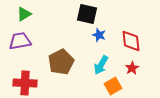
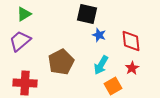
purple trapezoid: rotated 30 degrees counterclockwise
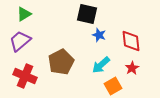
cyan arrow: rotated 18 degrees clockwise
red cross: moved 7 px up; rotated 20 degrees clockwise
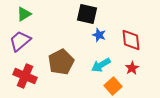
red diamond: moved 1 px up
cyan arrow: rotated 12 degrees clockwise
orange square: rotated 12 degrees counterclockwise
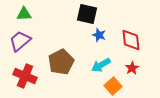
green triangle: rotated 28 degrees clockwise
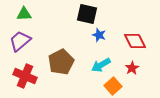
red diamond: moved 4 px right, 1 px down; rotated 20 degrees counterclockwise
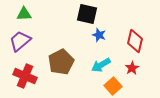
red diamond: rotated 40 degrees clockwise
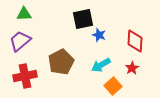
black square: moved 4 px left, 5 px down; rotated 25 degrees counterclockwise
red diamond: rotated 10 degrees counterclockwise
red cross: rotated 35 degrees counterclockwise
